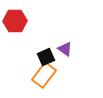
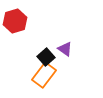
red hexagon: rotated 15 degrees counterclockwise
black square: rotated 18 degrees counterclockwise
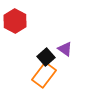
red hexagon: rotated 15 degrees counterclockwise
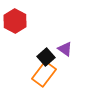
orange rectangle: moved 1 px up
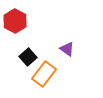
purple triangle: moved 2 px right
black square: moved 18 px left
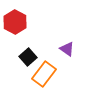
red hexagon: moved 1 px down
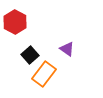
black square: moved 2 px right, 2 px up
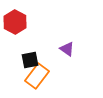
black square: moved 5 px down; rotated 30 degrees clockwise
orange rectangle: moved 7 px left, 2 px down
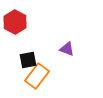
purple triangle: rotated 14 degrees counterclockwise
black square: moved 2 px left
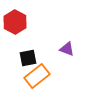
black square: moved 2 px up
orange rectangle: rotated 15 degrees clockwise
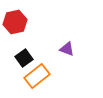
red hexagon: rotated 20 degrees clockwise
black square: moved 4 px left; rotated 24 degrees counterclockwise
